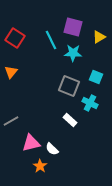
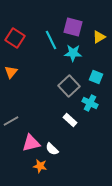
gray square: rotated 25 degrees clockwise
orange star: rotated 24 degrees counterclockwise
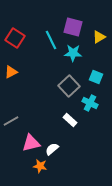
orange triangle: rotated 24 degrees clockwise
white semicircle: rotated 96 degrees clockwise
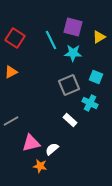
gray square: moved 1 px up; rotated 20 degrees clockwise
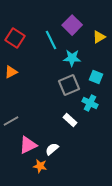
purple square: moved 1 px left, 2 px up; rotated 30 degrees clockwise
cyan star: moved 1 px left, 5 px down
pink triangle: moved 3 px left, 2 px down; rotated 12 degrees counterclockwise
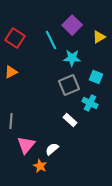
gray line: rotated 56 degrees counterclockwise
pink triangle: moved 2 px left; rotated 24 degrees counterclockwise
orange star: rotated 16 degrees clockwise
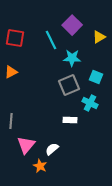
red square: rotated 24 degrees counterclockwise
white rectangle: rotated 40 degrees counterclockwise
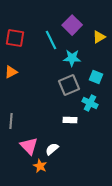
pink triangle: moved 3 px right, 1 px down; rotated 24 degrees counterclockwise
